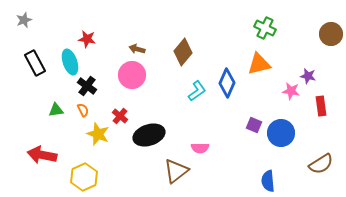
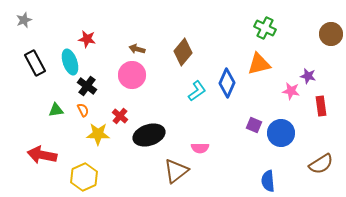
yellow star: rotated 20 degrees counterclockwise
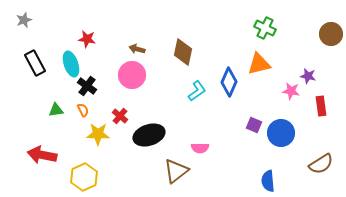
brown diamond: rotated 28 degrees counterclockwise
cyan ellipse: moved 1 px right, 2 px down
blue diamond: moved 2 px right, 1 px up
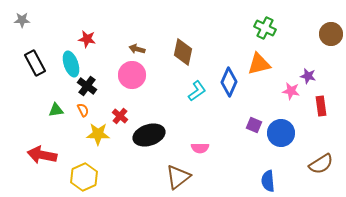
gray star: moved 2 px left; rotated 21 degrees clockwise
brown triangle: moved 2 px right, 6 px down
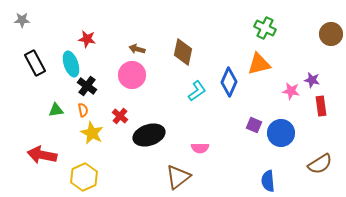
purple star: moved 4 px right, 4 px down
orange semicircle: rotated 16 degrees clockwise
yellow star: moved 6 px left, 1 px up; rotated 25 degrees clockwise
brown semicircle: moved 1 px left
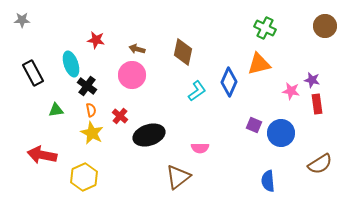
brown circle: moved 6 px left, 8 px up
red star: moved 9 px right, 1 px down
black rectangle: moved 2 px left, 10 px down
red rectangle: moved 4 px left, 2 px up
orange semicircle: moved 8 px right
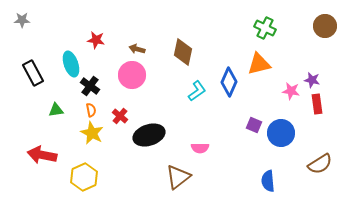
black cross: moved 3 px right
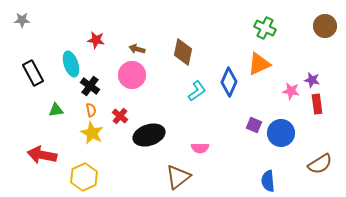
orange triangle: rotated 10 degrees counterclockwise
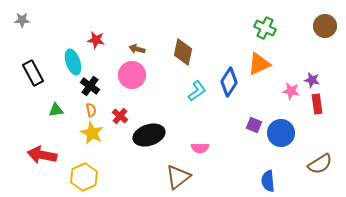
cyan ellipse: moved 2 px right, 2 px up
blue diamond: rotated 8 degrees clockwise
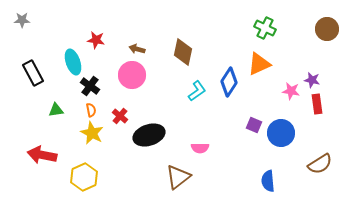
brown circle: moved 2 px right, 3 px down
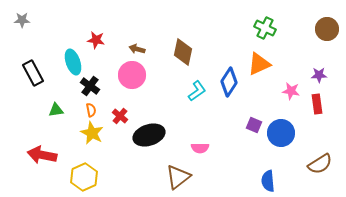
purple star: moved 7 px right, 5 px up; rotated 14 degrees counterclockwise
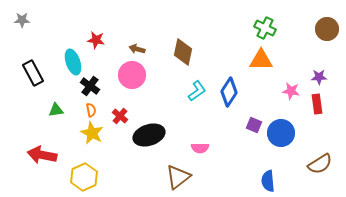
orange triangle: moved 2 px right, 4 px up; rotated 25 degrees clockwise
purple star: moved 2 px down
blue diamond: moved 10 px down
